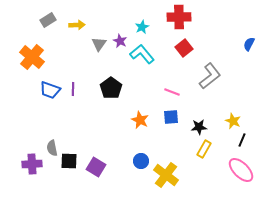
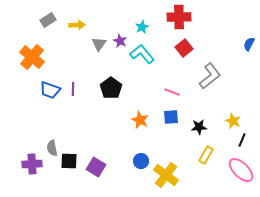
yellow rectangle: moved 2 px right, 6 px down
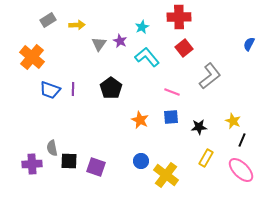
cyan L-shape: moved 5 px right, 3 px down
yellow rectangle: moved 3 px down
purple square: rotated 12 degrees counterclockwise
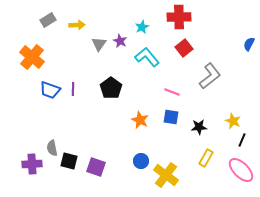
blue square: rotated 14 degrees clockwise
black square: rotated 12 degrees clockwise
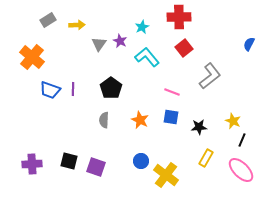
gray semicircle: moved 52 px right, 28 px up; rotated 14 degrees clockwise
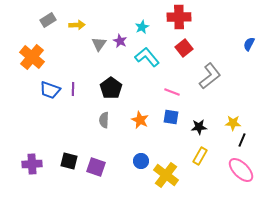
yellow star: moved 2 px down; rotated 21 degrees counterclockwise
yellow rectangle: moved 6 px left, 2 px up
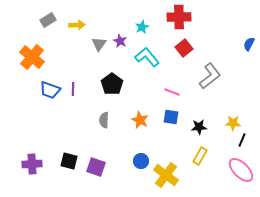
black pentagon: moved 1 px right, 4 px up
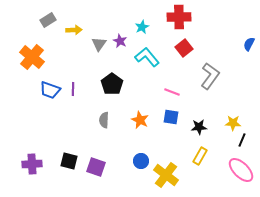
yellow arrow: moved 3 px left, 5 px down
gray L-shape: rotated 16 degrees counterclockwise
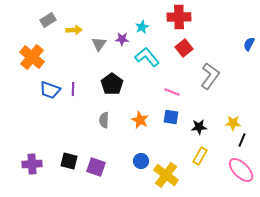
purple star: moved 2 px right, 2 px up; rotated 24 degrees counterclockwise
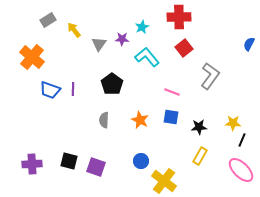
yellow arrow: rotated 126 degrees counterclockwise
yellow cross: moved 2 px left, 6 px down
